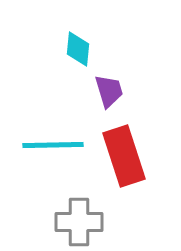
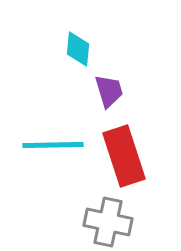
gray cross: moved 29 px right; rotated 12 degrees clockwise
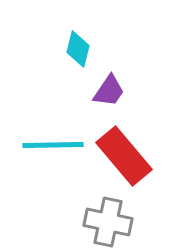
cyan diamond: rotated 9 degrees clockwise
purple trapezoid: rotated 51 degrees clockwise
red rectangle: rotated 22 degrees counterclockwise
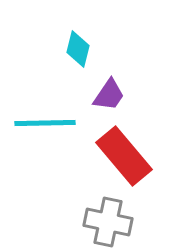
purple trapezoid: moved 4 px down
cyan line: moved 8 px left, 22 px up
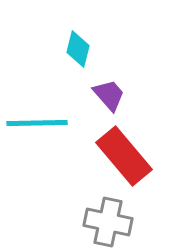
purple trapezoid: rotated 75 degrees counterclockwise
cyan line: moved 8 px left
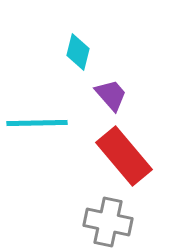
cyan diamond: moved 3 px down
purple trapezoid: moved 2 px right
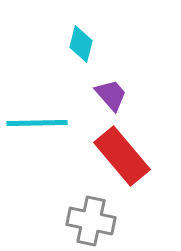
cyan diamond: moved 3 px right, 8 px up
red rectangle: moved 2 px left
gray cross: moved 17 px left, 1 px up
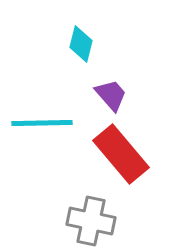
cyan line: moved 5 px right
red rectangle: moved 1 px left, 2 px up
